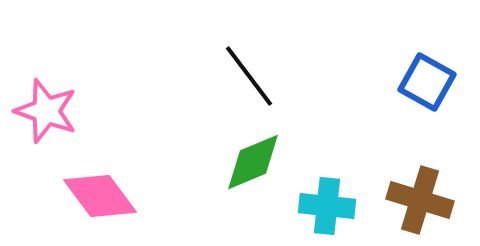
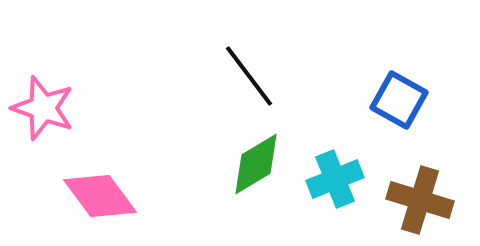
blue square: moved 28 px left, 18 px down
pink star: moved 3 px left, 3 px up
green diamond: moved 3 px right, 2 px down; rotated 8 degrees counterclockwise
cyan cross: moved 8 px right, 27 px up; rotated 28 degrees counterclockwise
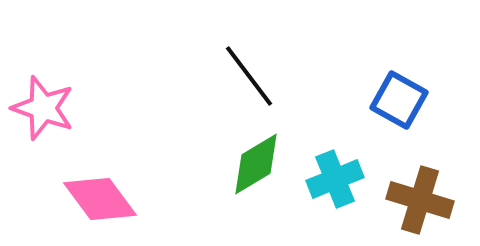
pink diamond: moved 3 px down
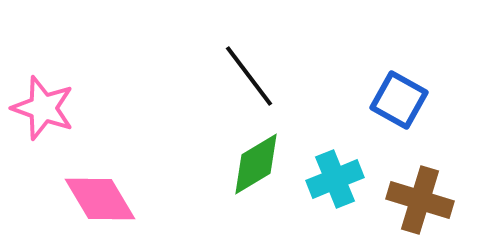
pink diamond: rotated 6 degrees clockwise
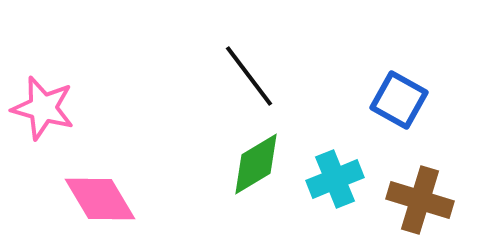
pink star: rotated 4 degrees counterclockwise
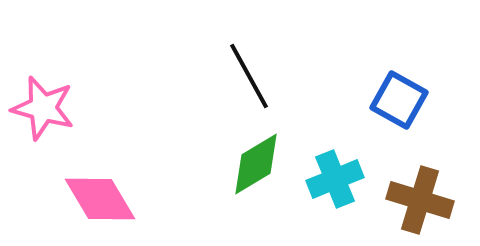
black line: rotated 8 degrees clockwise
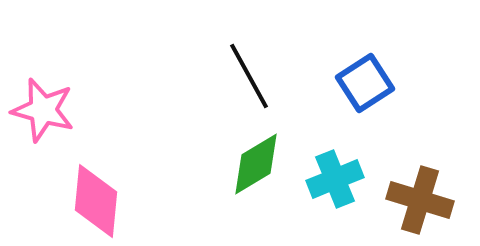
blue square: moved 34 px left, 17 px up; rotated 28 degrees clockwise
pink star: moved 2 px down
pink diamond: moved 4 px left, 2 px down; rotated 36 degrees clockwise
